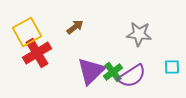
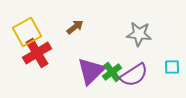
green cross: moved 1 px left
purple semicircle: moved 2 px right, 1 px up
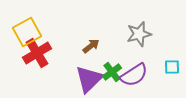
brown arrow: moved 16 px right, 19 px down
gray star: rotated 20 degrees counterclockwise
purple triangle: moved 2 px left, 8 px down
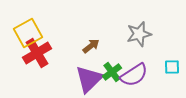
yellow square: moved 1 px right, 1 px down
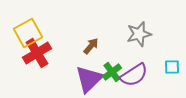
brown arrow: rotated 12 degrees counterclockwise
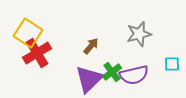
yellow square: rotated 28 degrees counterclockwise
cyan square: moved 3 px up
purple semicircle: rotated 20 degrees clockwise
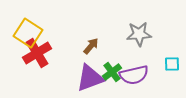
gray star: rotated 10 degrees clockwise
purple triangle: moved 1 px right, 1 px up; rotated 24 degrees clockwise
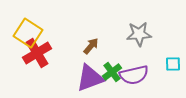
cyan square: moved 1 px right
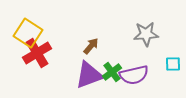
gray star: moved 7 px right
purple triangle: moved 1 px left, 3 px up
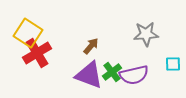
purple triangle: rotated 40 degrees clockwise
